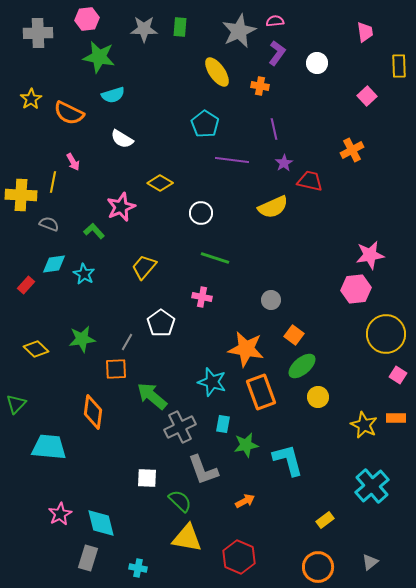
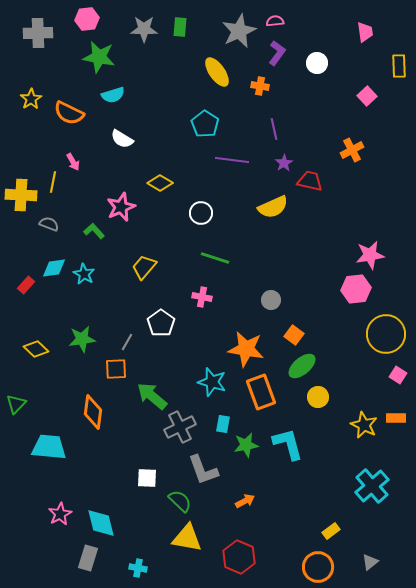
cyan diamond at (54, 264): moved 4 px down
cyan L-shape at (288, 460): moved 16 px up
yellow rectangle at (325, 520): moved 6 px right, 11 px down
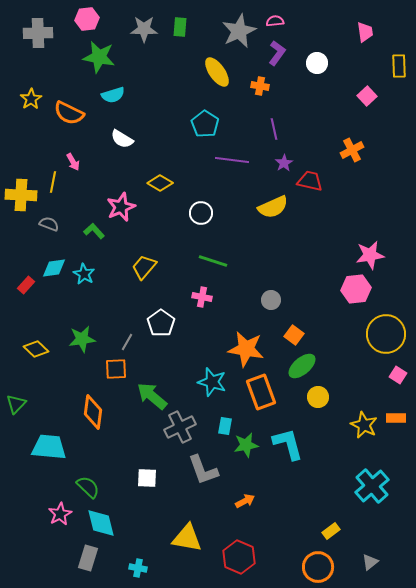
green line at (215, 258): moved 2 px left, 3 px down
cyan rectangle at (223, 424): moved 2 px right, 2 px down
green semicircle at (180, 501): moved 92 px left, 14 px up
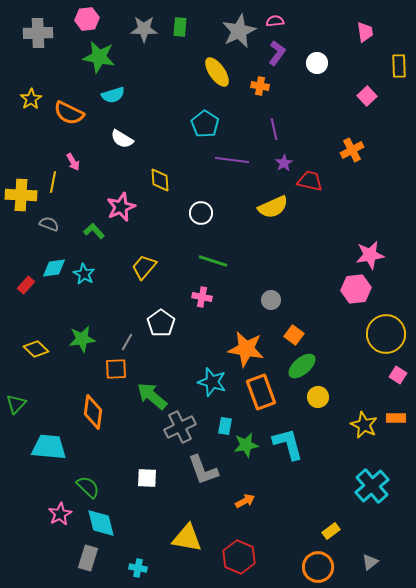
yellow diamond at (160, 183): moved 3 px up; rotated 55 degrees clockwise
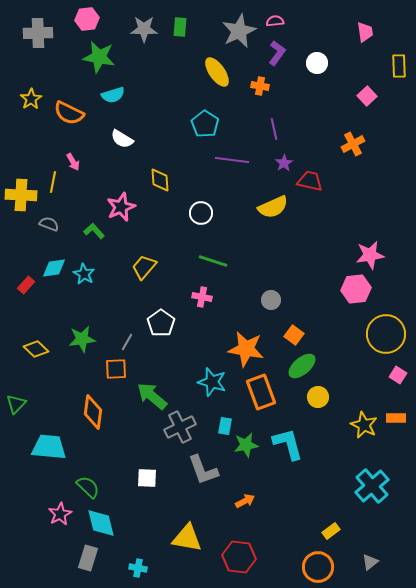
orange cross at (352, 150): moved 1 px right, 6 px up
red hexagon at (239, 557): rotated 16 degrees counterclockwise
